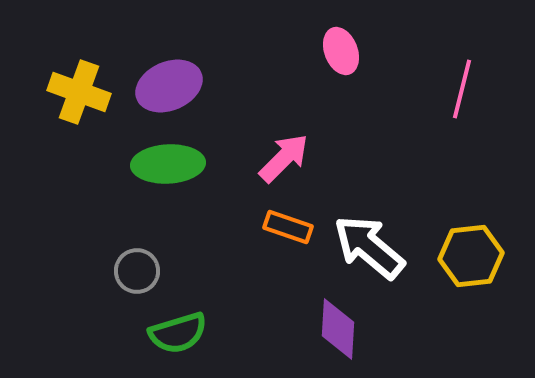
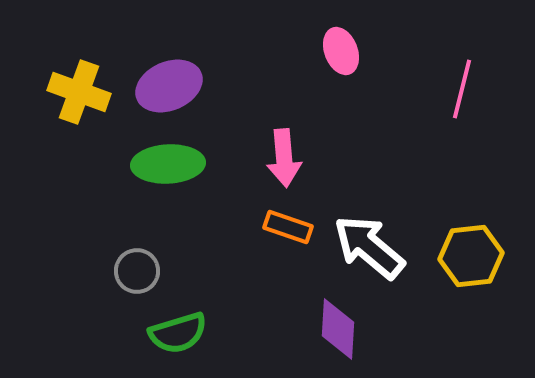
pink arrow: rotated 130 degrees clockwise
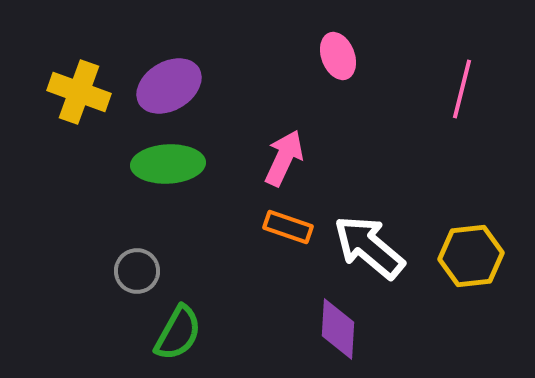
pink ellipse: moved 3 px left, 5 px down
purple ellipse: rotated 8 degrees counterclockwise
pink arrow: rotated 150 degrees counterclockwise
green semicircle: rotated 44 degrees counterclockwise
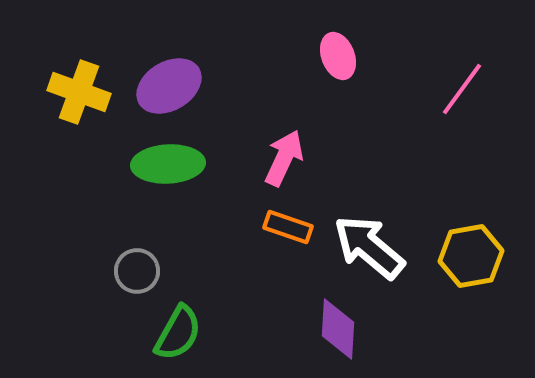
pink line: rotated 22 degrees clockwise
yellow hexagon: rotated 4 degrees counterclockwise
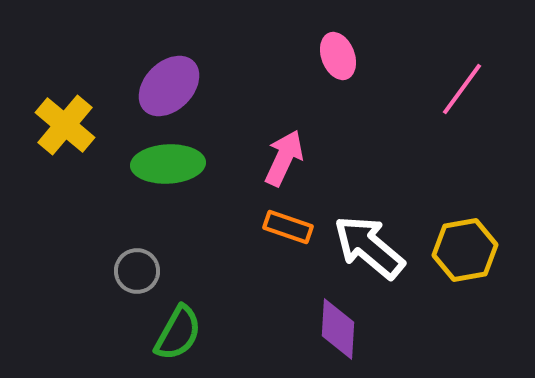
purple ellipse: rotated 14 degrees counterclockwise
yellow cross: moved 14 px left, 33 px down; rotated 20 degrees clockwise
yellow hexagon: moved 6 px left, 6 px up
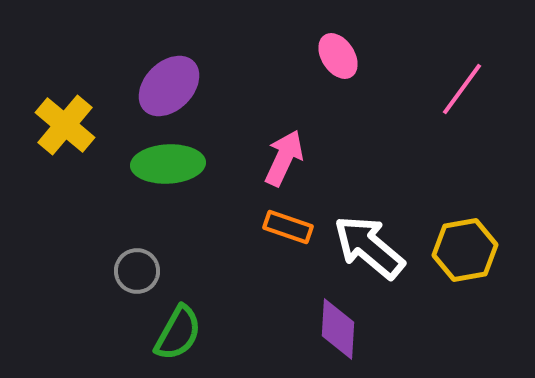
pink ellipse: rotated 12 degrees counterclockwise
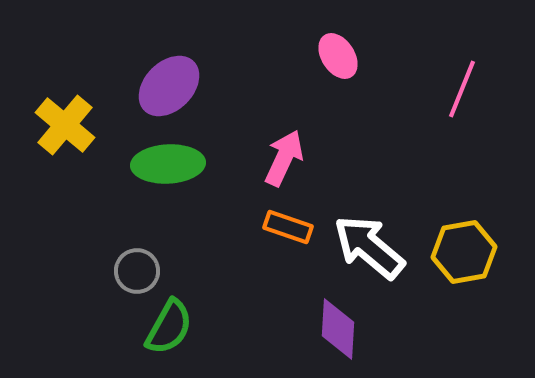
pink line: rotated 14 degrees counterclockwise
yellow hexagon: moved 1 px left, 2 px down
green semicircle: moved 9 px left, 6 px up
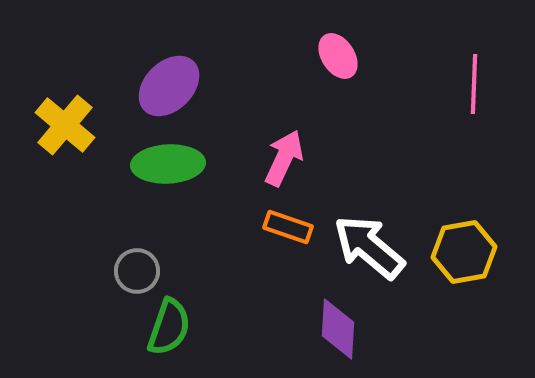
pink line: moved 12 px right, 5 px up; rotated 20 degrees counterclockwise
green semicircle: rotated 10 degrees counterclockwise
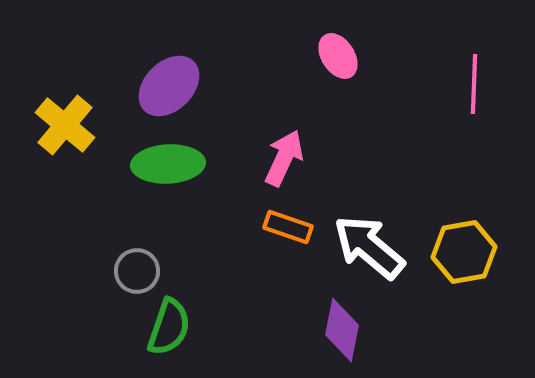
purple diamond: moved 4 px right, 1 px down; rotated 8 degrees clockwise
